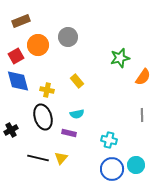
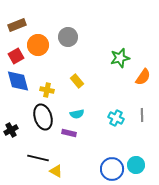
brown rectangle: moved 4 px left, 4 px down
cyan cross: moved 7 px right, 22 px up; rotated 14 degrees clockwise
yellow triangle: moved 5 px left, 13 px down; rotated 40 degrees counterclockwise
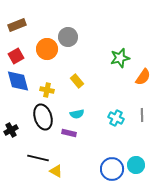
orange circle: moved 9 px right, 4 px down
